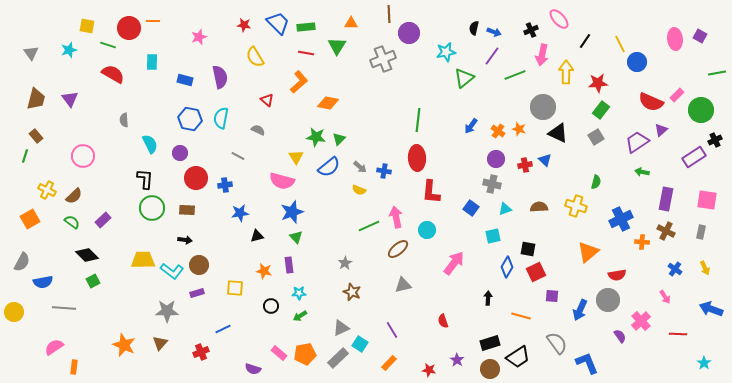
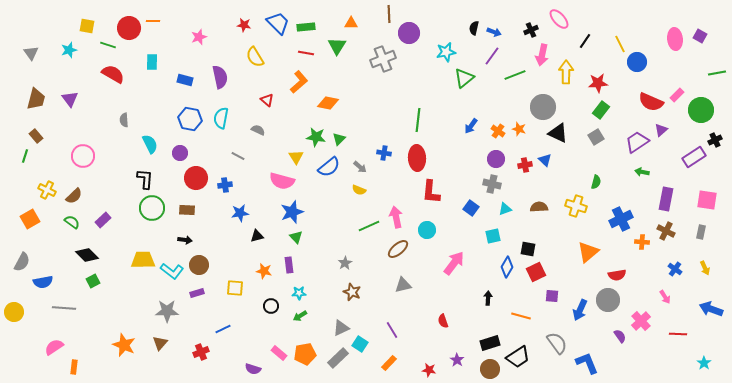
blue cross at (384, 171): moved 18 px up
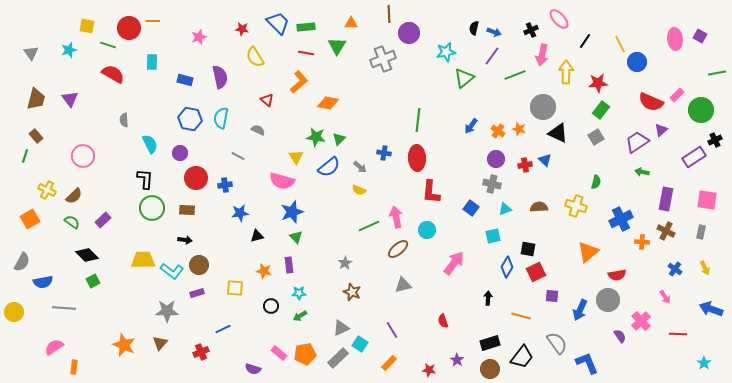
red star at (244, 25): moved 2 px left, 4 px down
black trapezoid at (518, 357): moved 4 px right; rotated 20 degrees counterclockwise
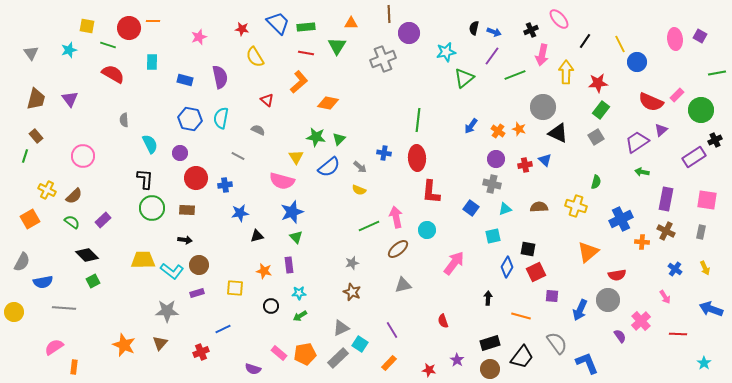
gray star at (345, 263): moved 7 px right; rotated 16 degrees clockwise
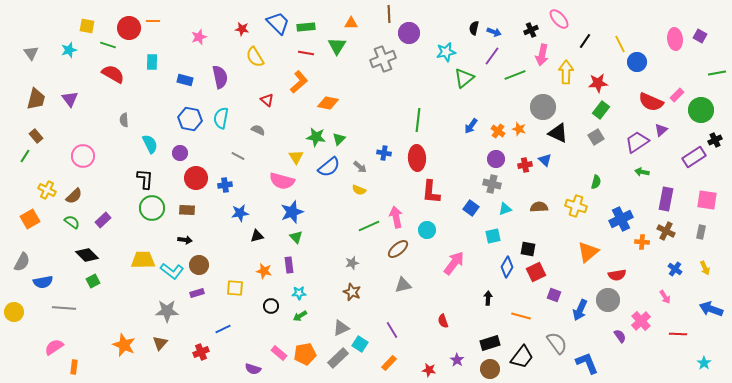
green line at (25, 156): rotated 16 degrees clockwise
purple square at (552, 296): moved 2 px right, 1 px up; rotated 16 degrees clockwise
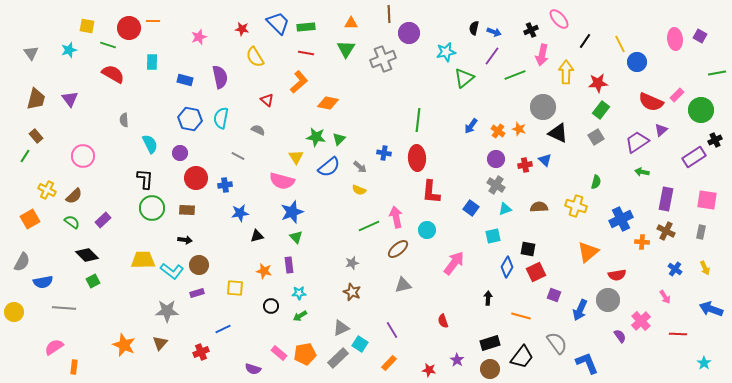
green triangle at (337, 46): moved 9 px right, 3 px down
gray cross at (492, 184): moved 4 px right, 1 px down; rotated 18 degrees clockwise
